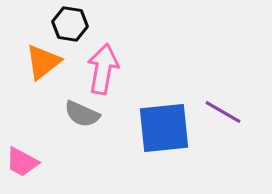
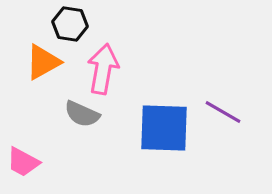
orange triangle: rotated 9 degrees clockwise
blue square: rotated 8 degrees clockwise
pink trapezoid: moved 1 px right
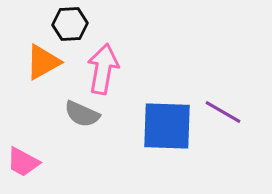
black hexagon: rotated 12 degrees counterclockwise
blue square: moved 3 px right, 2 px up
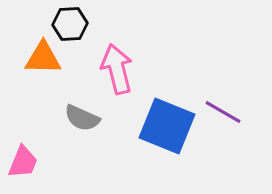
orange triangle: moved 4 px up; rotated 30 degrees clockwise
pink arrow: moved 14 px right; rotated 24 degrees counterclockwise
gray semicircle: moved 4 px down
blue square: rotated 20 degrees clockwise
pink trapezoid: rotated 96 degrees counterclockwise
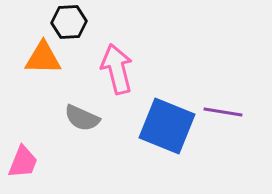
black hexagon: moved 1 px left, 2 px up
purple line: rotated 21 degrees counterclockwise
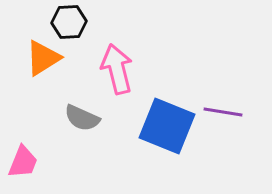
orange triangle: rotated 33 degrees counterclockwise
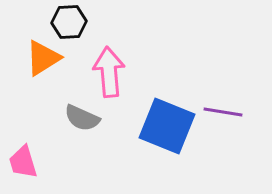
pink arrow: moved 8 px left, 3 px down; rotated 9 degrees clockwise
pink trapezoid: rotated 141 degrees clockwise
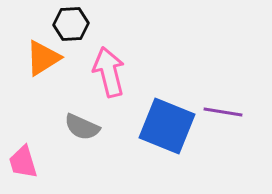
black hexagon: moved 2 px right, 2 px down
pink arrow: rotated 9 degrees counterclockwise
gray semicircle: moved 9 px down
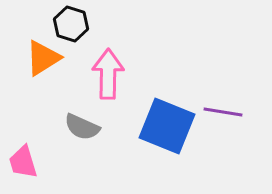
black hexagon: rotated 20 degrees clockwise
pink arrow: moved 1 px left, 2 px down; rotated 15 degrees clockwise
